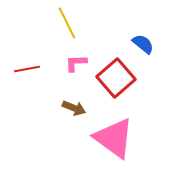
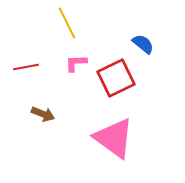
red line: moved 1 px left, 2 px up
red square: rotated 15 degrees clockwise
brown arrow: moved 31 px left, 6 px down
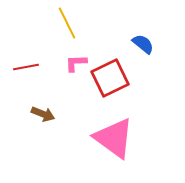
red square: moved 6 px left
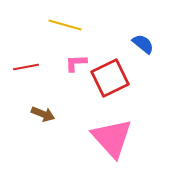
yellow line: moved 2 px left, 2 px down; rotated 48 degrees counterclockwise
pink triangle: moved 2 px left; rotated 12 degrees clockwise
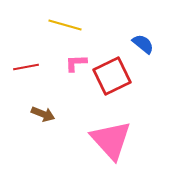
red square: moved 2 px right, 2 px up
pink triangle: moved 1 px left, 2 px down
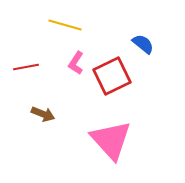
pink L-shape: rotated 55 degrees counterclockwise
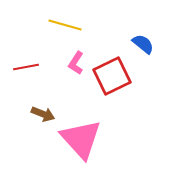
pink triangle: moved 30 px left, 1 px up
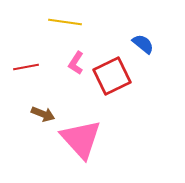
yellow line: moved 3 px up; rotated 8 degrees counterclockwise
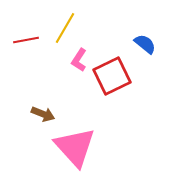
yellow line: moved 6 px down; rotated 68 degrees counterclockwise
blue semicircle: moved 2 px right
pink L-shape: moved 3 px right, 3 px up
red line: moved 27 px up
pink triangle: moved 6 px left, 8 px down
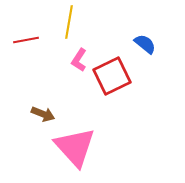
yellow line: moved 4 px right, 6 px up; rotated 20 degrees counterclockwise
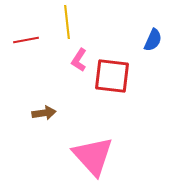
yellow line: moved 2 px left; rotated 16 degrees counterclockwise
blue semicircle: moved 8 px right, 4 px up; rotated 75 degrees clockwise
red square: rotated 33 degrees clockwise
brown arrow: moved 1 px right, 1 px up; rotated 30 degrees counterclockwise
pink triangle: moved 18 px right, 9 px down
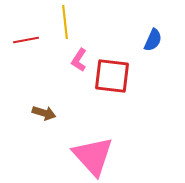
yellow line: moved 2 px left
brown arrow: rotated 25 degrees clockwise
